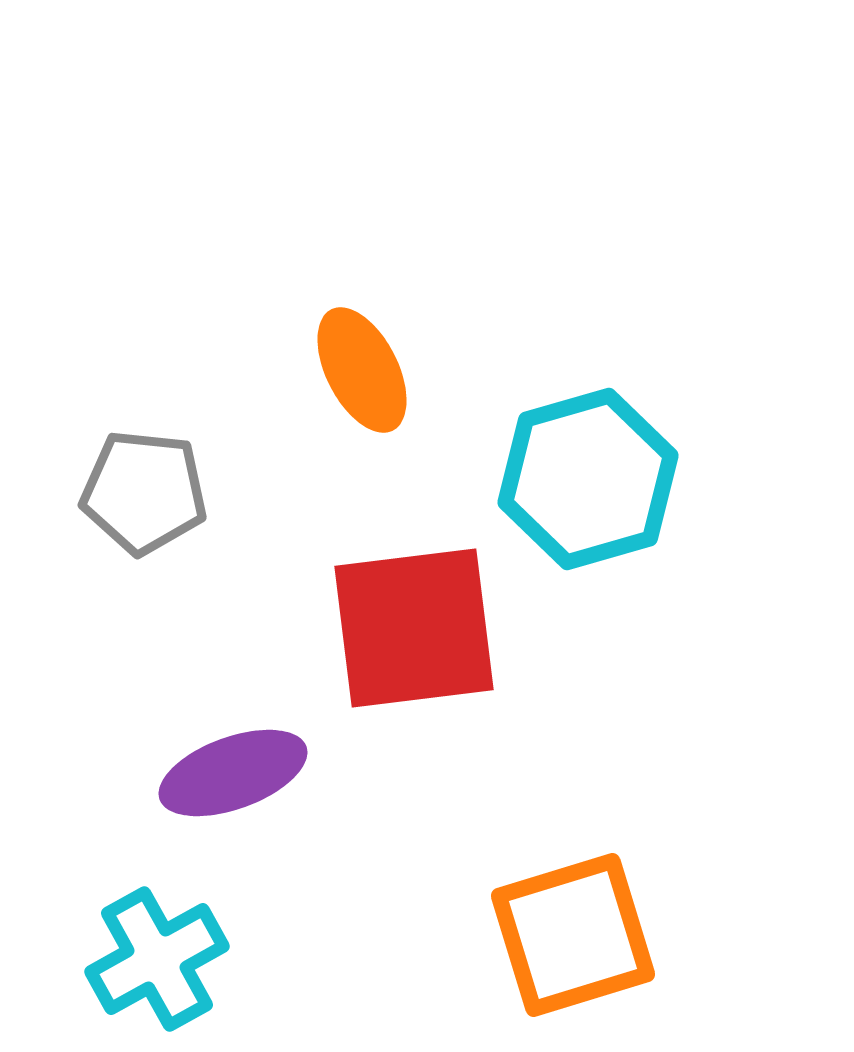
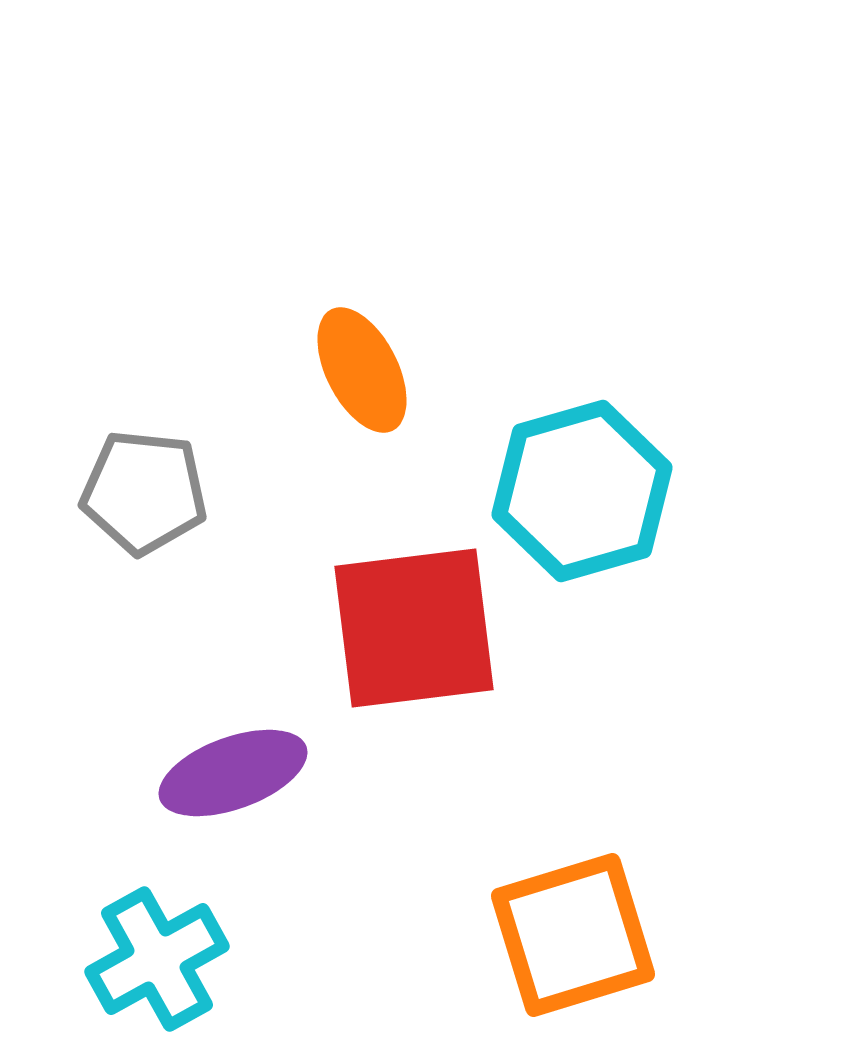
cyan hexagon: moved 6 px left, 12 px down
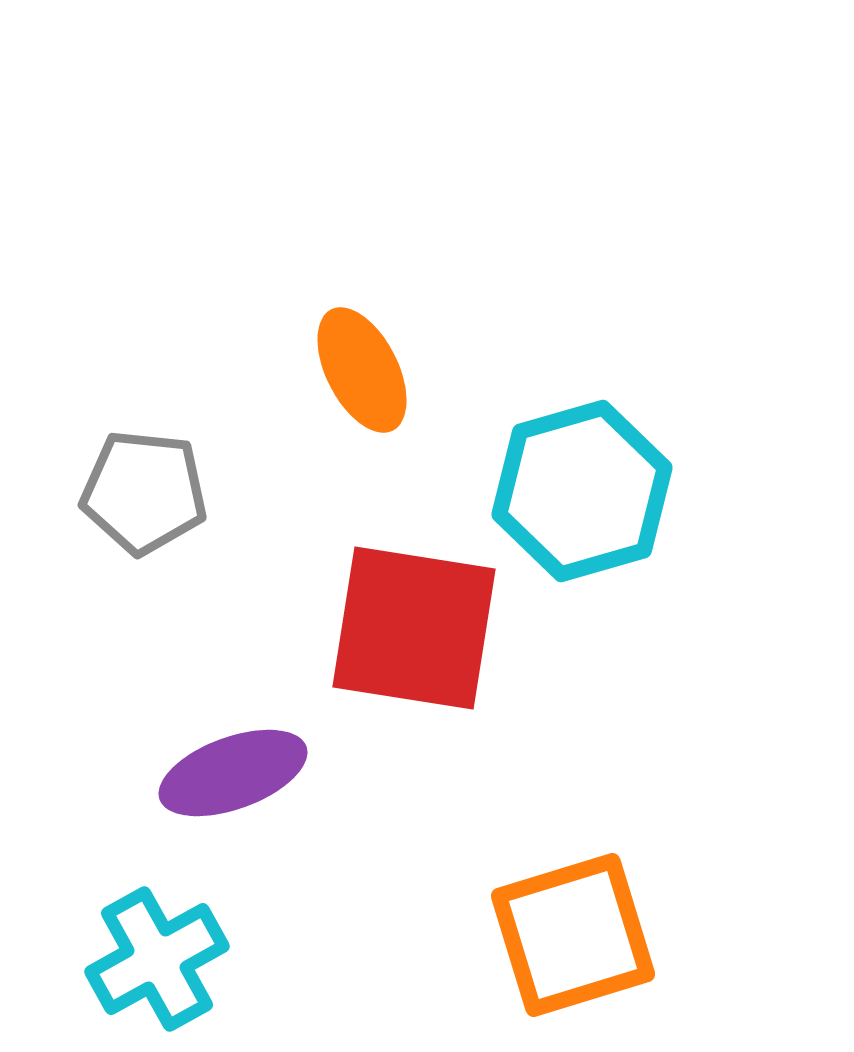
red square: rotated 16 degrees clockwise
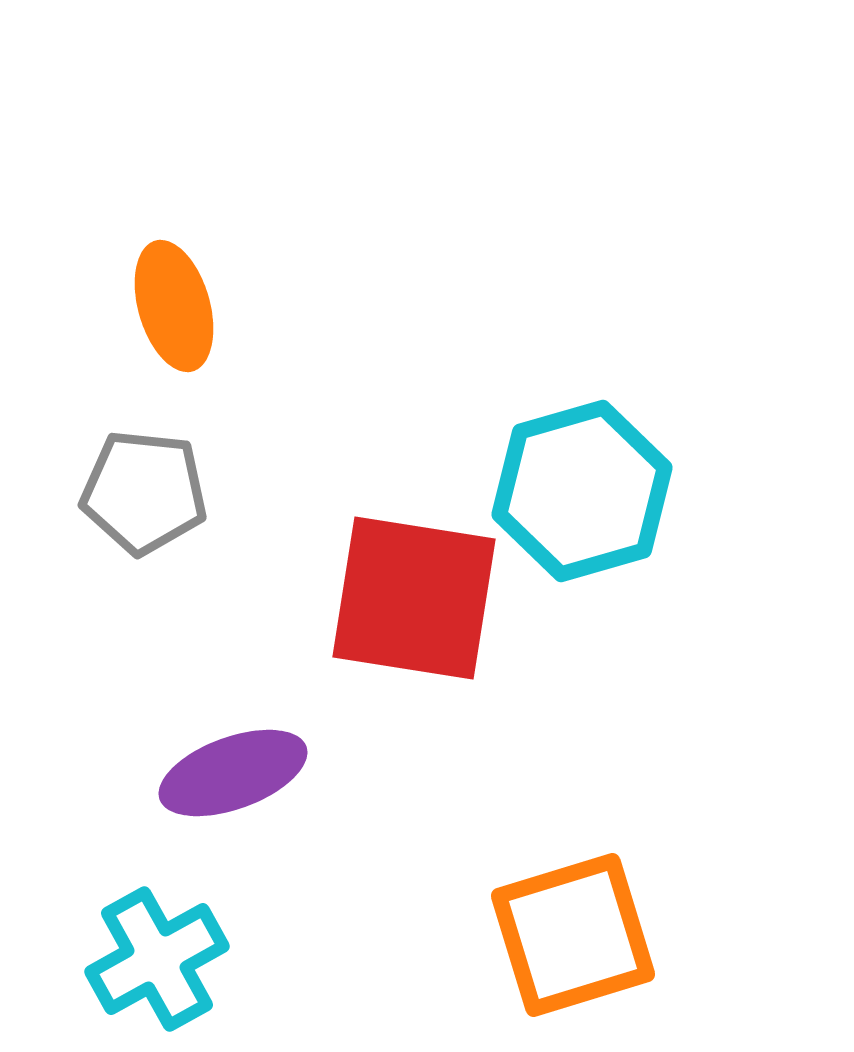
orange ellipse: moved 188 px left, 64 px up; rotated 11 degrees clockwise
red square: moved 30 px up
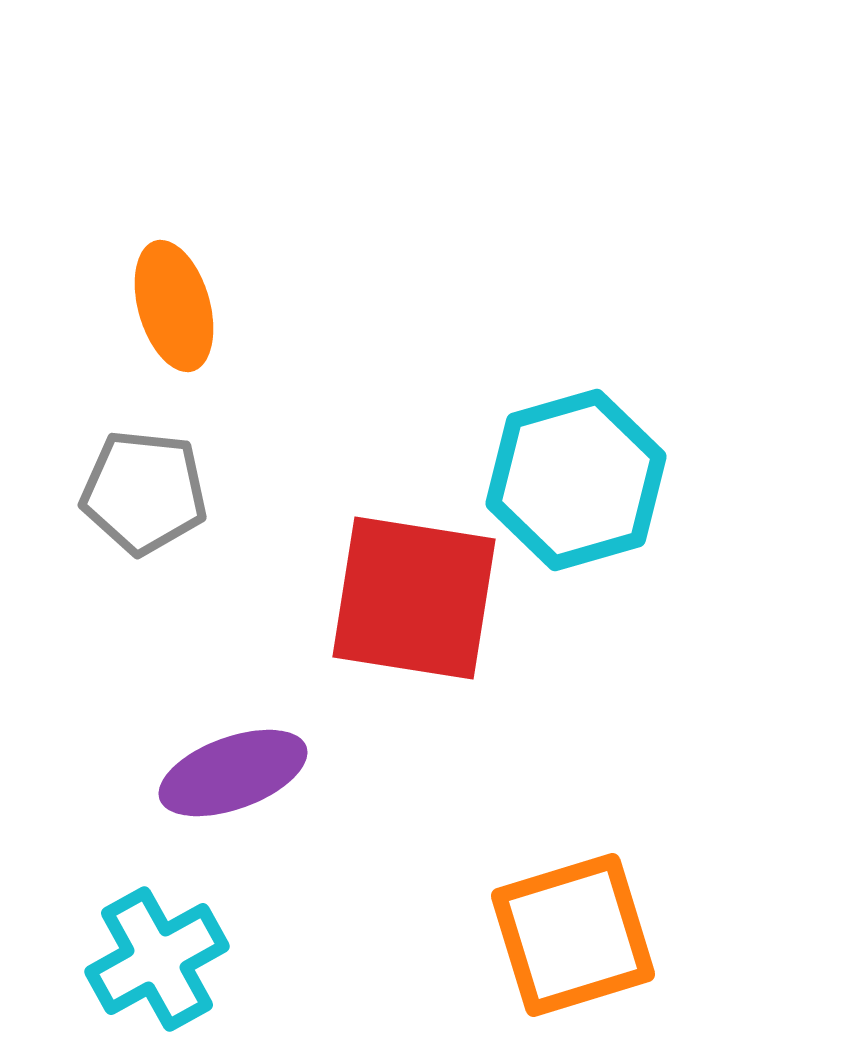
cyan hexagon: moved 6 px left, 11 px up
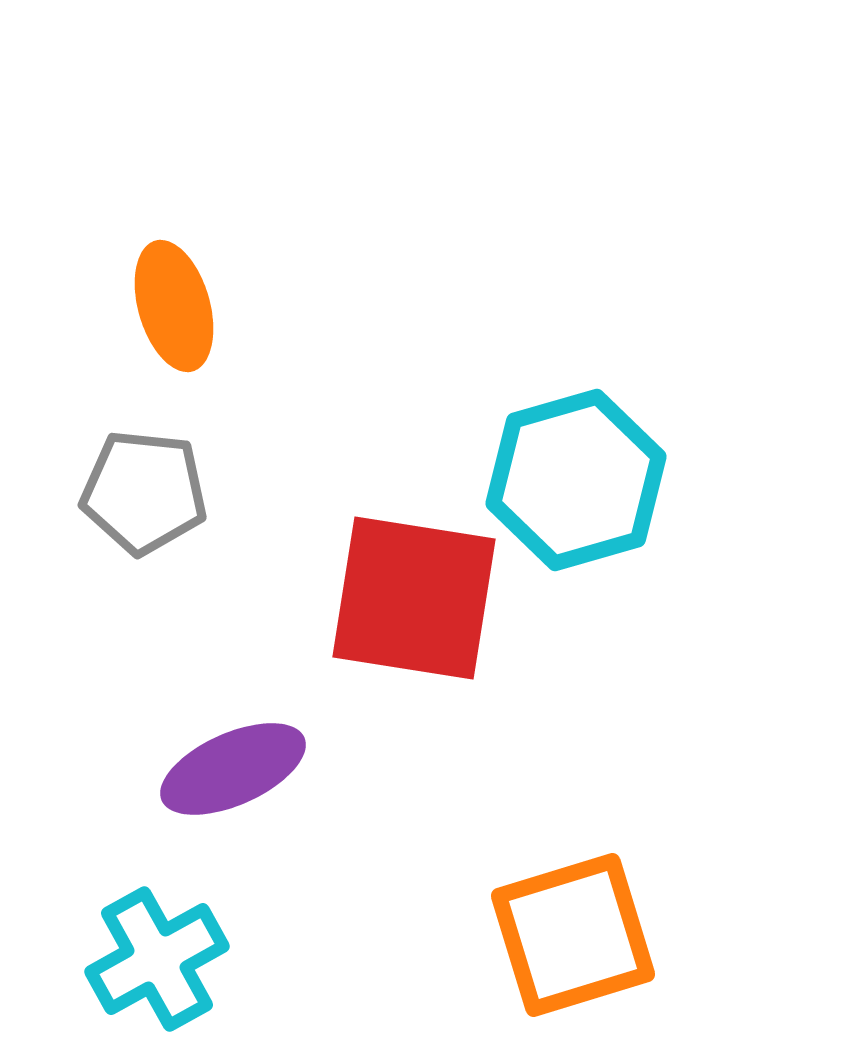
purple ellipse: moved 4 px up; rotated 4 degrees counterclockwise
